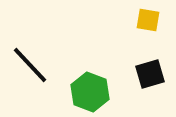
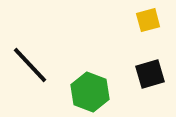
yellow square: rotated 25 degrees counterclockwise
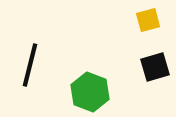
black line: rotated 57 degrees clockwise
black square: moved 5 px right, 7 px up
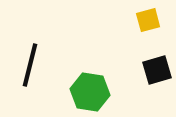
black square: moved 2 px right, 3 px down
green hexagon: rotated 12 degrees counterclockwise
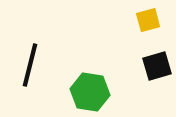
black square: moved 4 px up
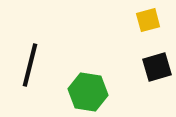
black square: moved 1 px down
green hexagon: moved 2 px left
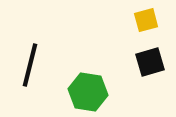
yellow square: moved 2 px left
black square: moved 7 px left, 5 px up
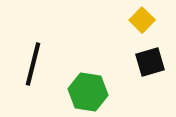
yellow square: moved 4 px left; rotated 30 degrees counterclockwise
black line: moved 3 px right, 1 px up
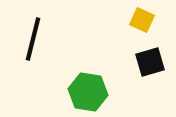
yellow square: rotated 20 degrees counterclockwise
black line: moved 25 px up
